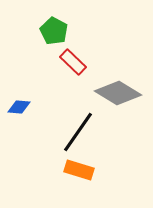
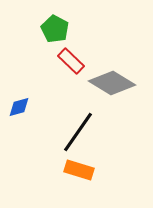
green pentagon: moved 1 px right, 2 px up
red rectangle: moved 2 px left, 1 px up
gray diamond: moved 6 px left, 10 px up
blue diamond: rotated 20 degrees counterclockwise
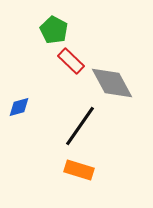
green pentagon: moved 1 px left, 1 px down
gray diamond: rotated 30 degrees clockwise
black line: moved 2 px right, 6 px up
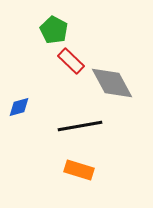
black line: rotated 45 degrees clockwise
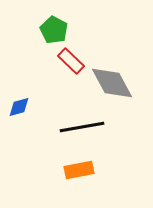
black line: moved 2 px right, 1 px down
orange rectangle: rotated 28 degrees counterclockwise
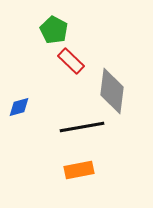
gray diamond: moved 8 px down; rotated 36 degrees clockwise
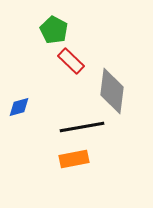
orange rectangle: moved 5 px left, 11 px up
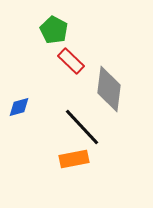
gray diamond: moved 3 px left, 2 px up
black line: rotated 57 degrees clockwise
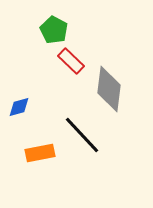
black line: moved 8 px down
orange rectangle: moved 34 px left, 6 px up
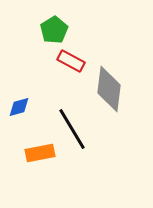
green pentagon: rotated 12 degrees clockwise
red rectangle: rotated 16 degrees counterclockwise
black line: moved 10 px left, 6 px up; rotated 12 degrees clockwise
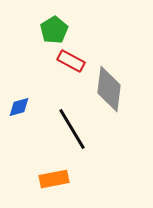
orange rectangle: moved 14 px right, 26 px down
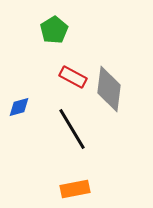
red rectangle: moved 2 px right, 16 px down
orange rectangle: moved 21 px right, 10 px down
